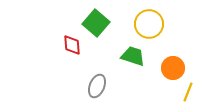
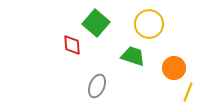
orange circle: moved 1 px right
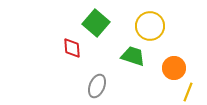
yellow circle: moved 1 px right, 2 px down
red diamond: moved 3 px down
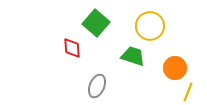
orange circle: moved 1 px right
